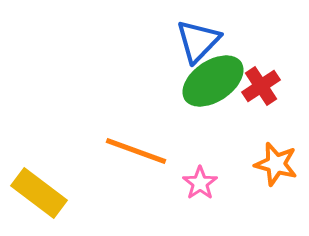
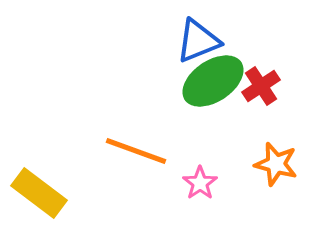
blue triangle: rotated 24 degrees clockwise
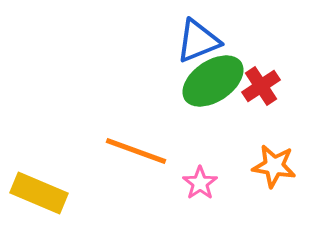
orange star: moved 2 px left, 2 px down; rotated 6 degrees counterclockwise
yellow rectangle: rotated 14 degrees counterclockwise
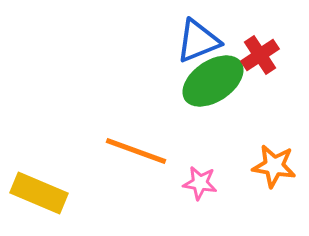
red cross: moved 1 px left, 31 px up
pink star: rotated 28 degrees counterclockwise
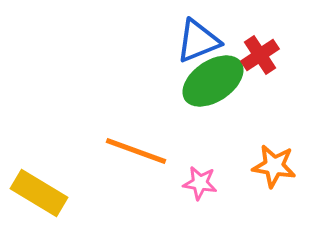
yellow rectangle: rotated 8 degrees clockwise
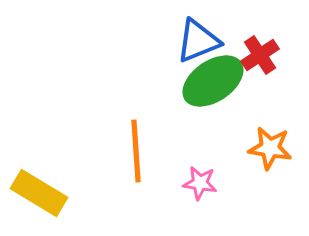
orange line: rotated 66 degrees clockwise
orange star: moved 4 px left, 18 px up
